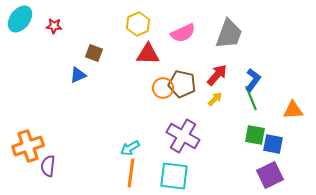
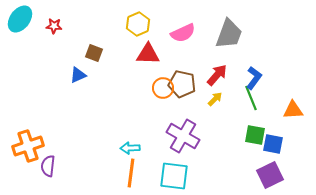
blue L-shape: moved 1 px right, 2 px up
cyan arrow: rotated 30 degrees clockwise
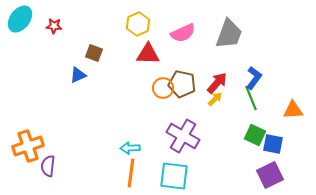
red arrow: moved 8 px down
green square: rotated 15 degrees clockwise
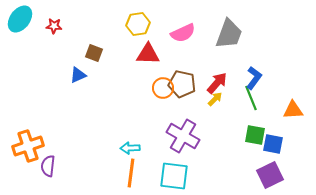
yellow hexagon: rotated 15 degrees clockwise
green square: rotated 15 degrees counterclockwise
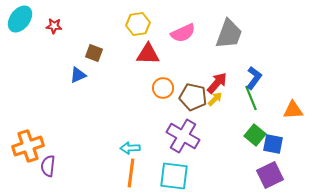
brown pentagon: moved 11 px right, 13 px down
green square: rotated 30 degrees clockwise
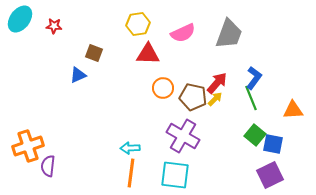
cyan square: moved 1 px right, 1 px up
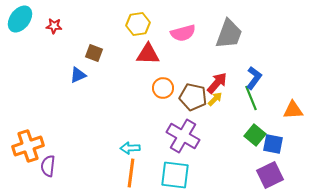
pink semicircle: rotated 10 degrees clockwise
